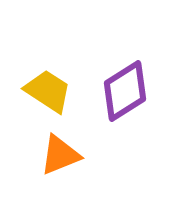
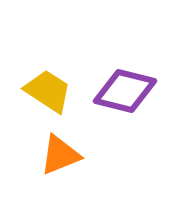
purple diamond: rotated 46 degrees clockwise
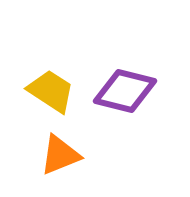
yellow trapezoid: moved 3 px right
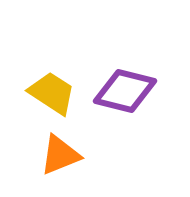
yellow trapezoid: moved 1 px right, 2 px down
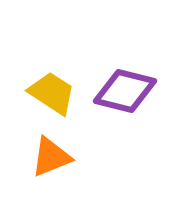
orange triangle: moved 9 px left, 2 px down
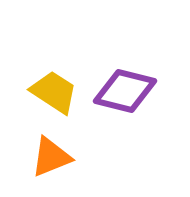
yellow trapezoid: moved 2 px right, 1 px up
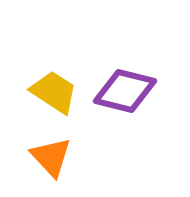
orange triangle: rotated 51 degrees counterclockwise
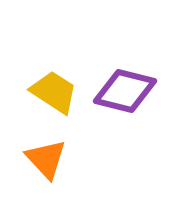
orange triangle: moved 5 px left, 2 px down
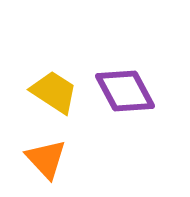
purple diamond: rotated 48 degrees clockwise
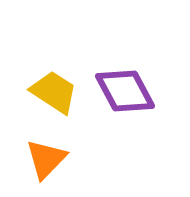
orange triangle: rotated 27 degrees clockwise
